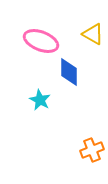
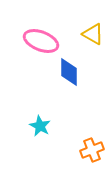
cyan star: moved 26 px down
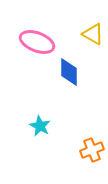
pink ellipse: moved 4 px left, 1 px down
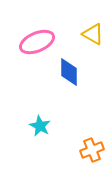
pink ellipse: rotated 44 degrees counterclockwise
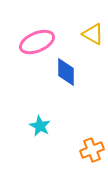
blue diamond: moved 3 px left
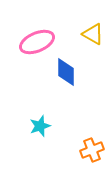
cyan star: rotated 25 degrees clockwise
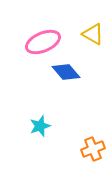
pink ellipse: moved 6 px right
blue diamond: rotated 40 degrees counterclockwise
orange cross: moved 1 px right, 1 px up
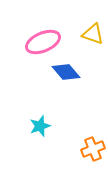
yellow triangle: rotated 10 degrees counterclockwise
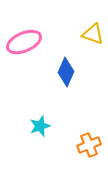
pink ellipse: moved 19 px left
blue diamond: rotated 64 degrees clockwise
orange cross: moved 4 px left, 4 px up
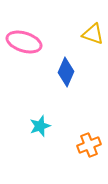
pink ellipse: rotated 40 degrees clockwise
